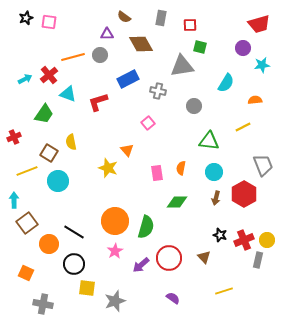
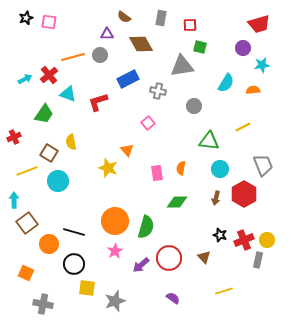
orange semicircle at (255, 100): moved 2 px left, 10 px up
cyan circle at (214, 172): moved 6 px right, 3 px up
black line at (74, 232): rotated 15 degrees counterclockwise
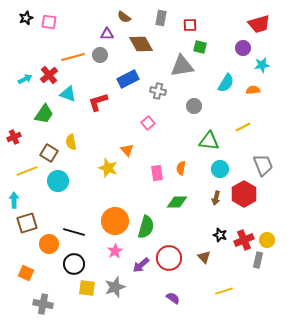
brown square at (27, 223): rotated 20 degrees clockwise
gray star at (115, 301): moved 14 px up
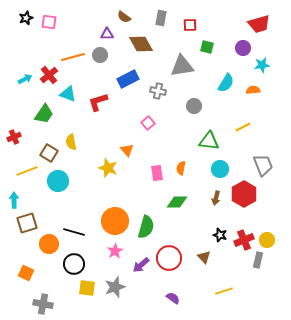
green square at (200, 47): moved 7 px right
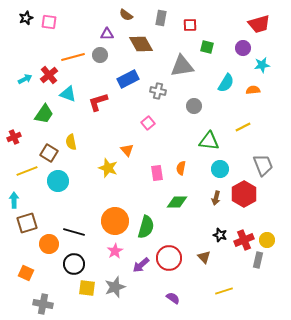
brown semicircle at (124, 17): moved 2 px right, 2 px up
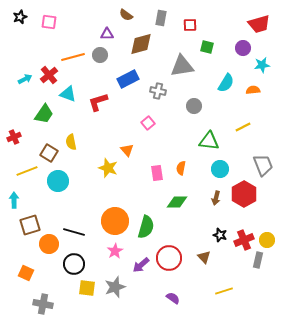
black star at (26, 18): moved 6 px left, 1 px up
brown diamond at (141, 44): rotated 75 degrees counterclockwise
brown square at (27, 223): moved 3 px right, 2 px down
